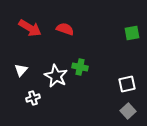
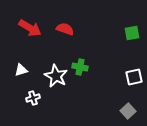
white triangle: rotated 32 degrees clockwise
white square: moved 7 px right, 7 px up
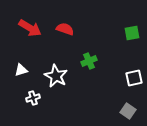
green cross: moved 9 px right, 6 px up; rotated 35 degrees counterclockwise
white square: moved 1 px down
gray square: rotated 14 degrees counterclockwise
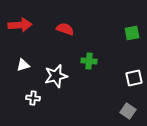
red arrow: moved 10 px left, 3 px up; rotated 35 degrees counterclockwise
green cross: rotated 28 degrees clockwise
white triangle: moved 2 px right, 5 px up
white star: rotated 30 degrees clockwise
white cross: rotated 24 degrees clockwise
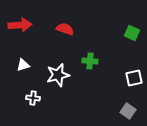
green square: rotated 35 degrees clockwise
green cross: moved 1 px right
white star: moved 2 px right, 1 px up
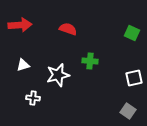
red semicircle: moved 3 px right
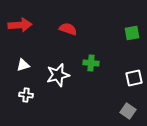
green square: rotated 35 degrees counterclockwise
green cross: moved 1 px right, 2 px down
white cross: moved 7 px left, 3 px up
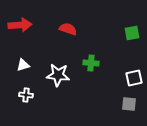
white star: rotated 20 degrees clockwise
gray square: moved 1 px right, 7 px up; rotated 28 degrees counterclockwise
